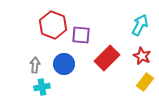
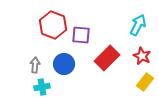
cyan arrow: moved 2 px left
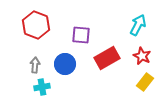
red hexagon: moved 17 px left
red rectangle: rotated 15 degrees clockwise
blue circle: moved 1 px right
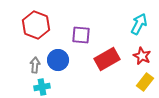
cyan arrow: moved 1 px right, 1 px up
red rectangle: moved 1 px down
blue circle: moved 7 px left, 4 px up
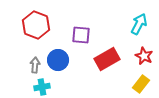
red star: moved 2 px right
yellow rectangle: moved 4 px left, 2 px down
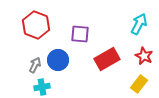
purple square: moved 1 px left, 1 px up
gray arrow: rotated 21 degrees clockwise
yellow rectangle: moved 2 px left
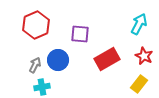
red hexagon: rotated 16 degrees clockwise
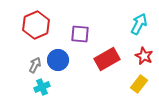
cyan cross: rotated 14 degrees counterclockwise
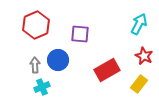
red rectangle: moved 11 px down
gray arrow: rotated 28 degrees counterclockwise
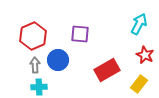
red hexagon: moved 3 px left, 11 px down
red star: moved 1 px right, 1 px up
cyan cross: moved 3 px left; rotated 21 degrees clockwise
